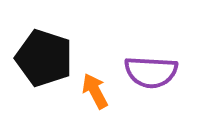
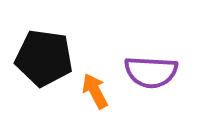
black pentagon: rotated 10 degrees counterclockwise
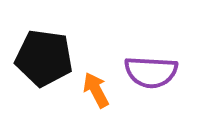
orange arrow: moved 1 px right, 1 px up
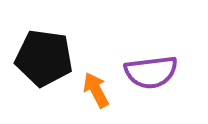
purple semicircle: rotated 10 degrees counterclockwise
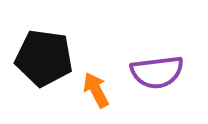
purple semicircle: moved 6 px right
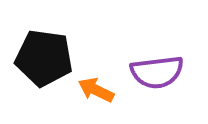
orange arrow: rotated 36 degrees counterclockwise
